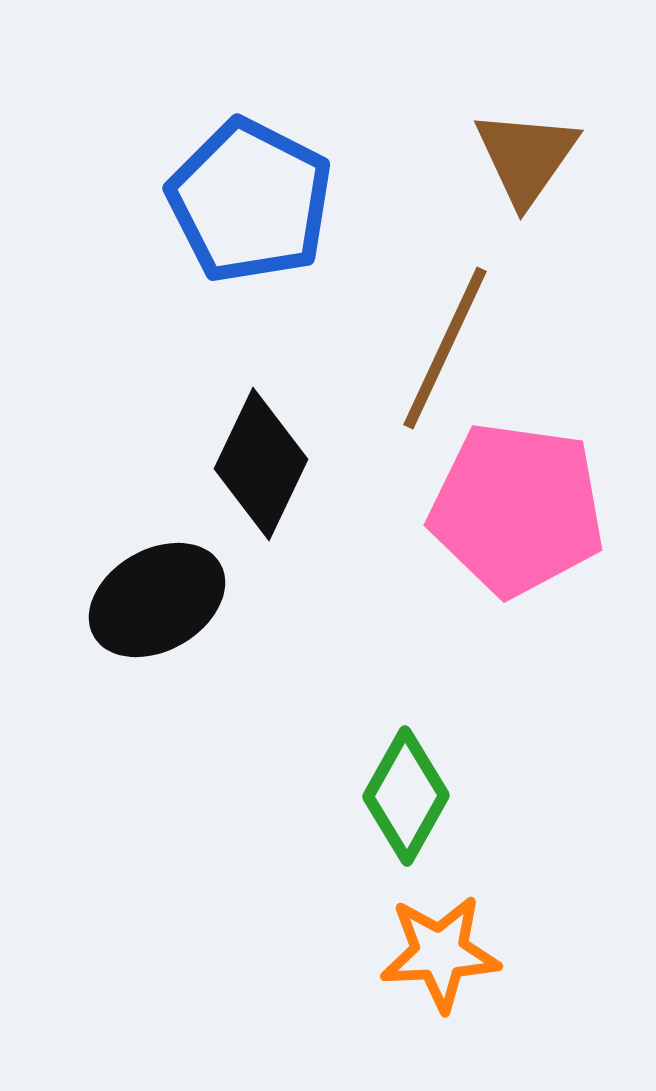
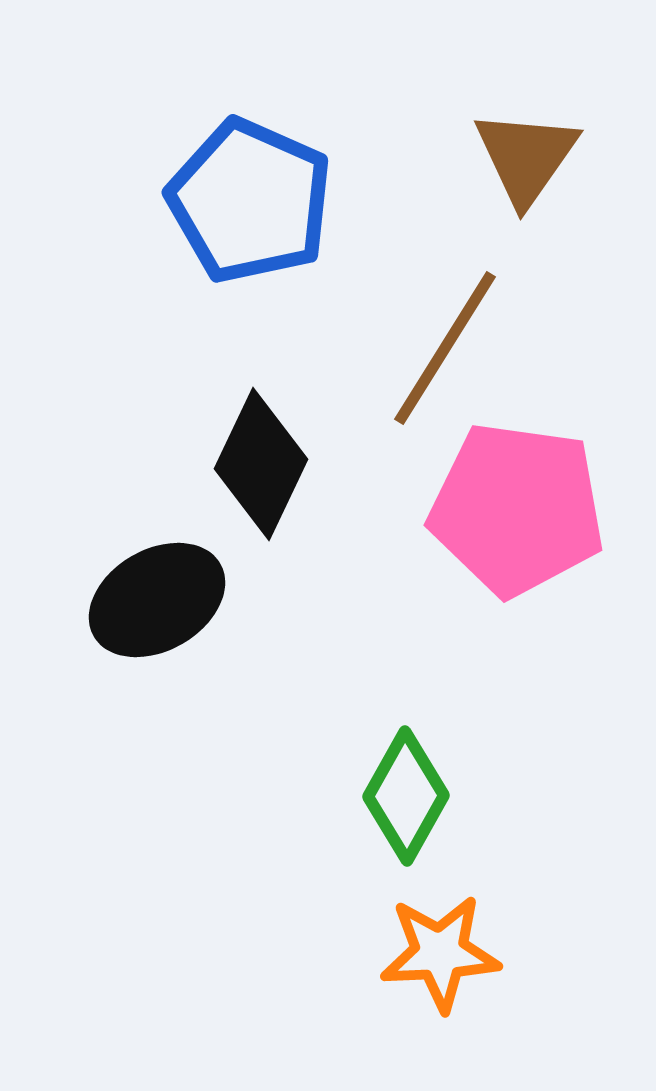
blue pentagon: rotated 3 degrees counterclockwise
brown line: rotated 7 degrees clockwise
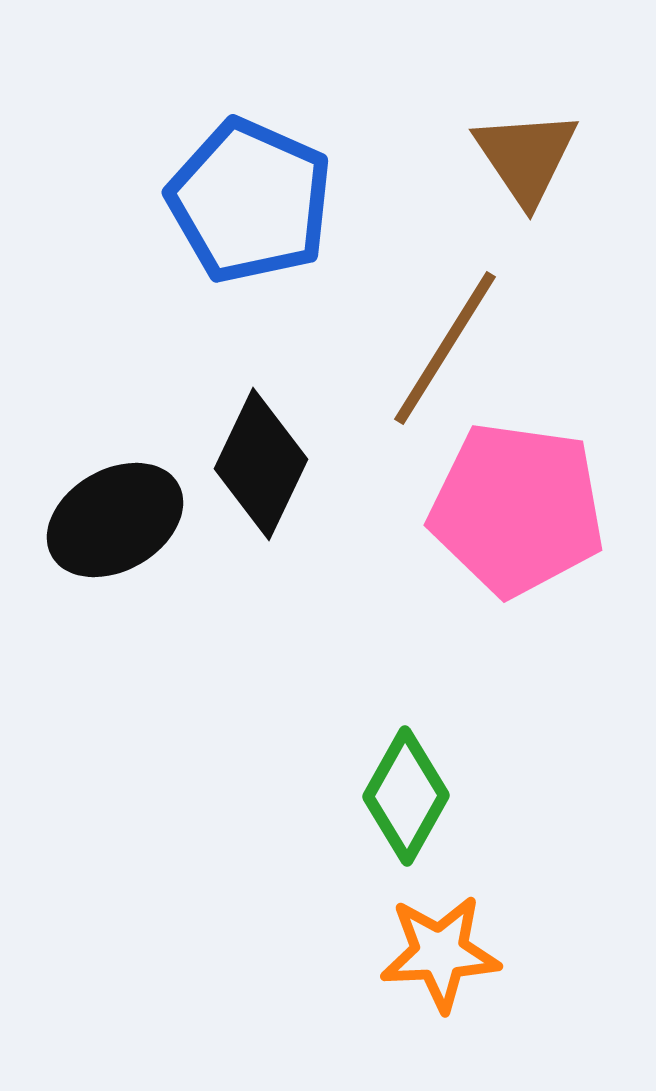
brown triangle: rotated 9 degrees counterclockwise
black ellipse: moved 42 px left, 80 px up
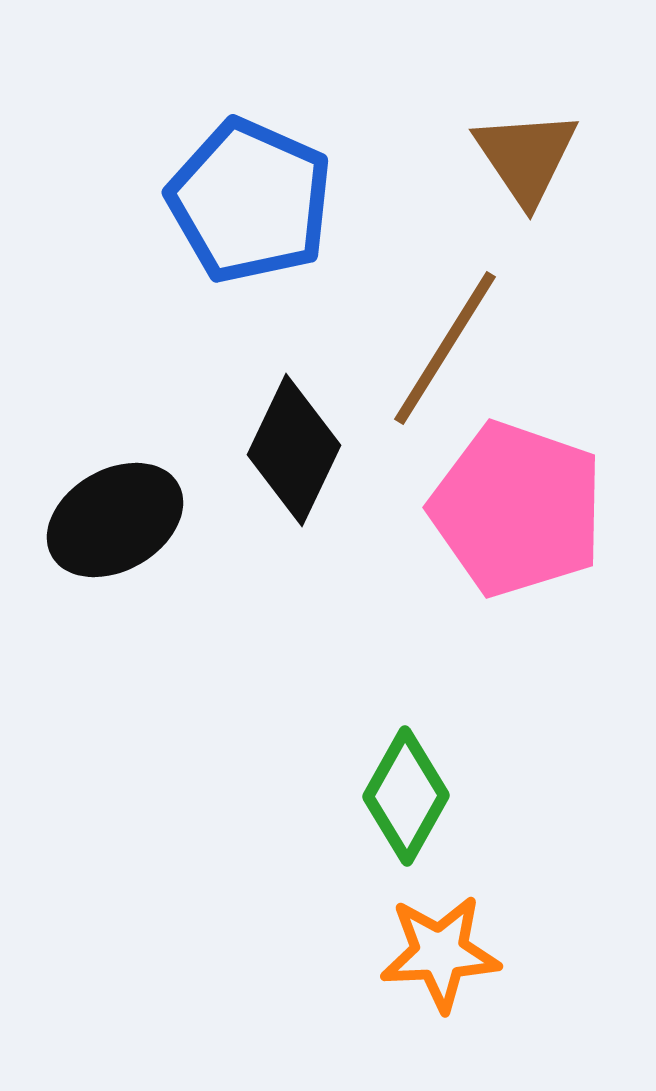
black diamond: moved 33 px right, 14 px up
pink pentagon: rotated 11 degrees clockwise
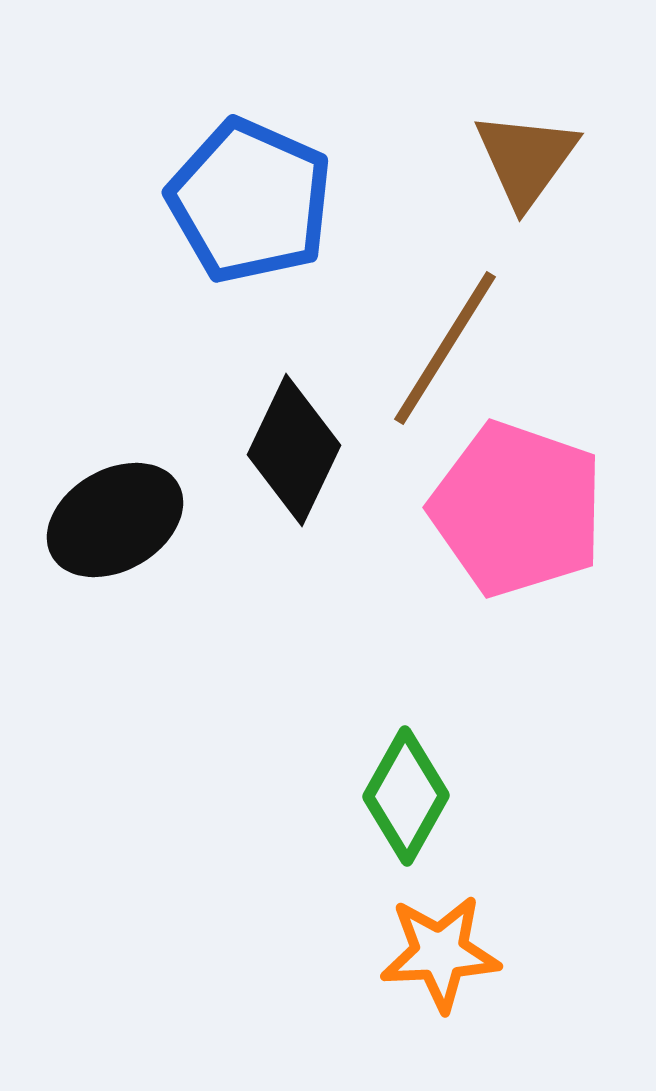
brown triangle: moved 2 px down; rotated 10 degrees clockwise
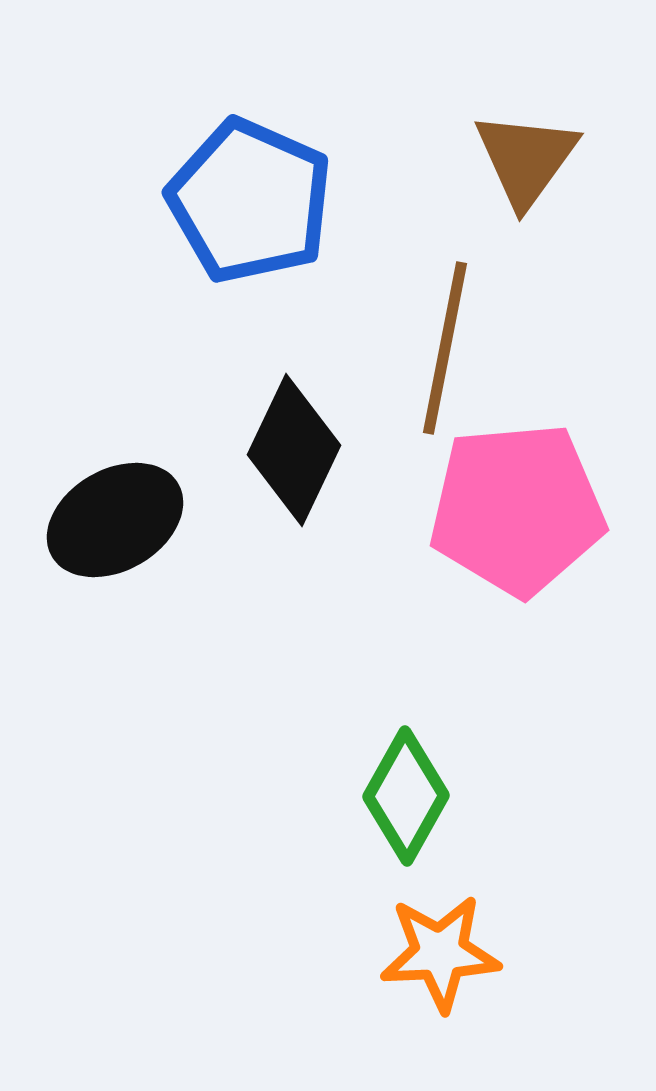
brown line: rotated 21 degrees counterclockwise
pink pentagon: rotated 24 degrees counterclockwise
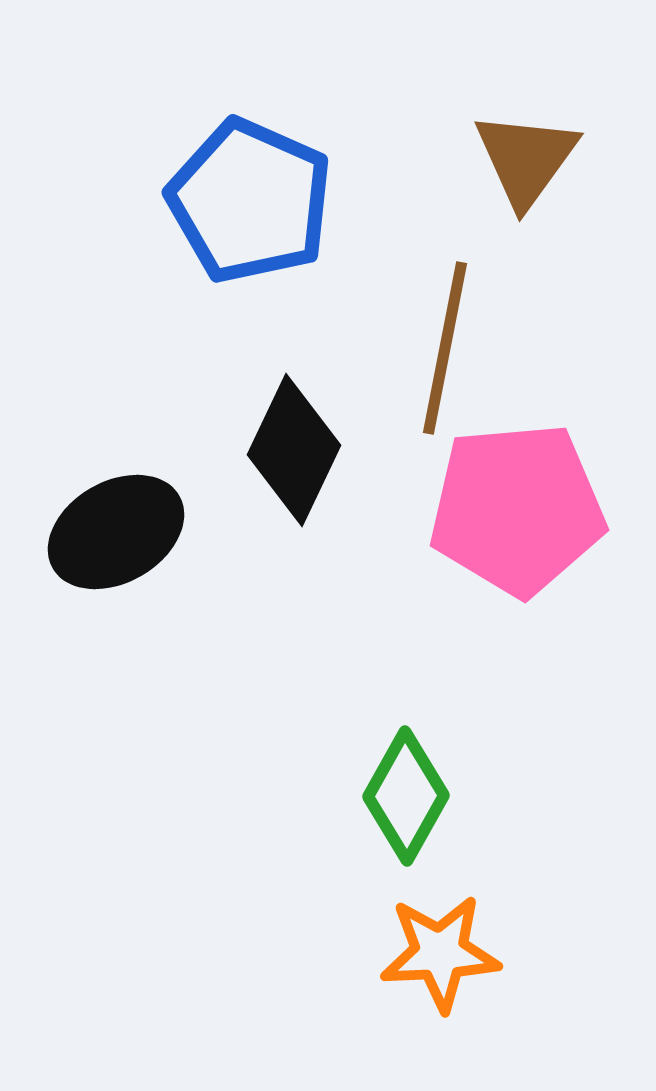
black ellipse: moved 1 px right, 12 px down
